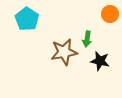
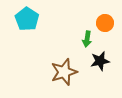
orange circle: moved 5 px left, 9 px down
brown star: moved 20 px down; rotated 8 degrees counterclockwise
black star: rotated 24 degrees counterclockwise
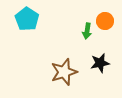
orange circle: moved 2 px up
green arrow: moved 8 px up
black star: moved 2 px down
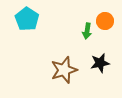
brown star: moved 2 px up
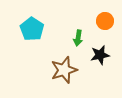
cyan pentagon: moved 5 px right, 10 px down
green arrow: moved 9 px left, 7 px down
black star: moved 8 px up
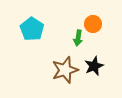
orange circle: moved 12 px left, 3 px down
black star: moved 6 px left, 11 px down; rotated 12 degrees counterclockwise
brown star: moved 1 px right
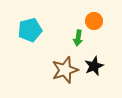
orange circle: moved 1 px right, 3 px up
cyan pentagon: moved 2 px left, 1 px down; rotated 25 degrees clockwise
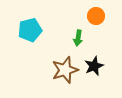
orange circle: moved 2 px right, 5 px up
